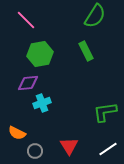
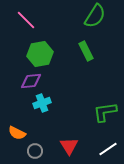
purple diamond: moved 3 px right, 2 px up
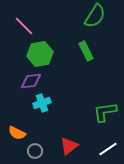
pink line: moved 2 px left, 6 px down
red triangle: rotated 24 degrees clockwise
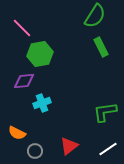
pink line: moved 2 px left, 2 px down
green rectangle: moved 15 px right, 4 px up
purple diamond: moved 7 px left
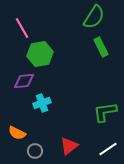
green semicircle: moved 1 px left, 1 px down
pink line: rotated 15 degrees clockwise
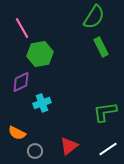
purple diamond: moved 3 px left, 1 px down; rotated 20 degrees counterclockwise
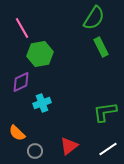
green semicircle: moved 1 px down
orange semicircle: rotated 18 degrees clockwise
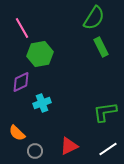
red triangle: rotated 12 degrees clockwise
